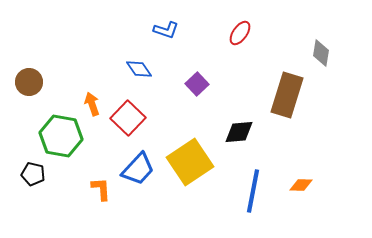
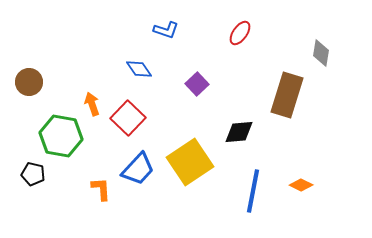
orange diamond: rotated 25 degrees clockwise
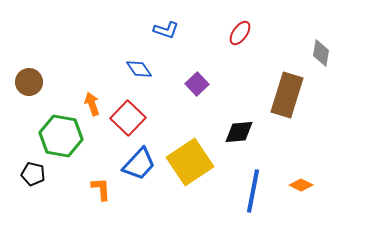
blue trapezoid: moved 1 px right, 5 px up
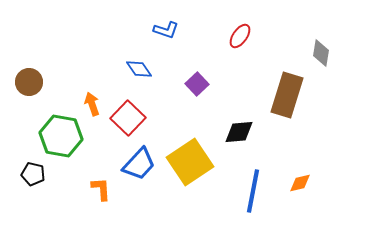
red ellipse: moved 3 px down
orange diamond: moved 1 px left, 2 px up; rotated 40 degrees counterclockwise
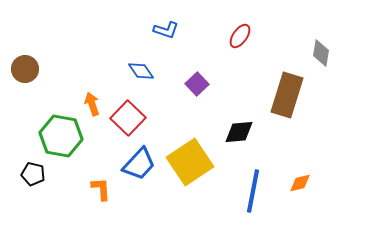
blue diamond: moved 2 px right, 2 px down
brown circle: moved 4 px left, 13 px up
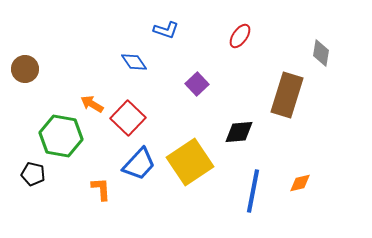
blue diamond: moved 7 px left, 9 px up
orange arrow: rotated 40 degrees counterclockwise
